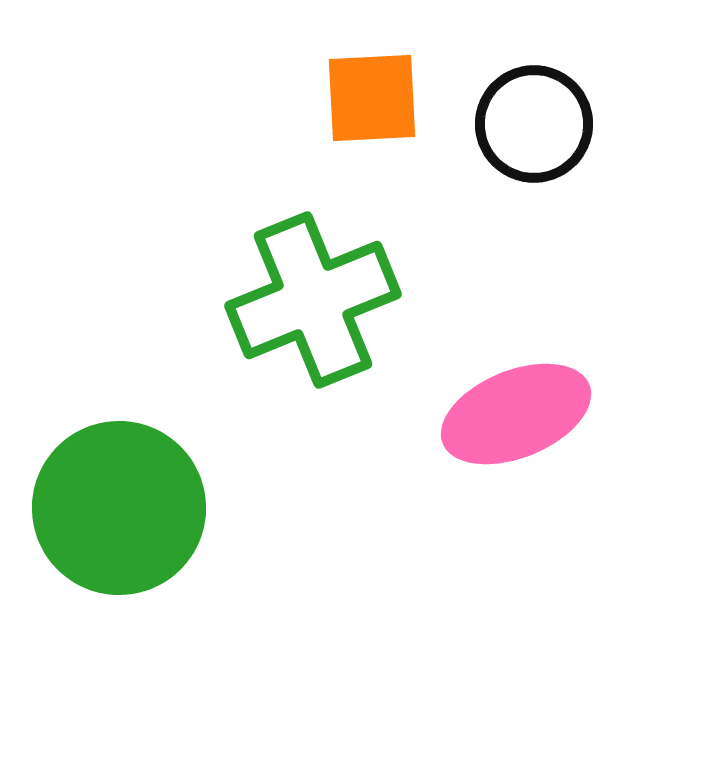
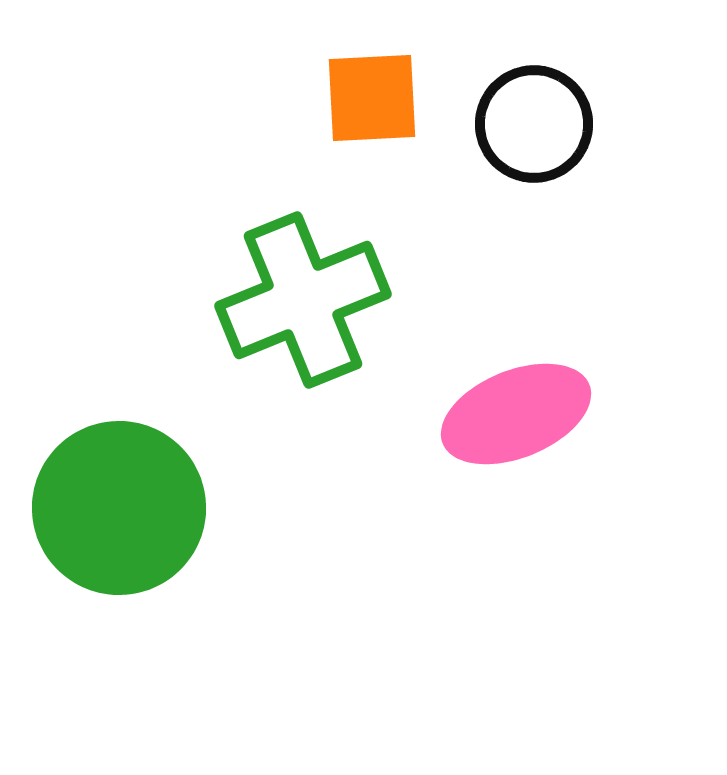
green cross: moved 10 px left
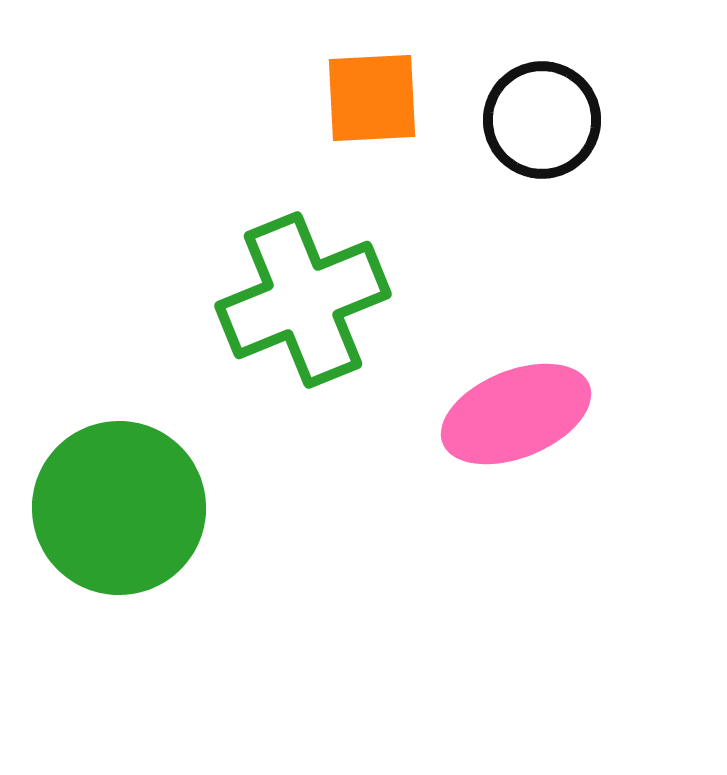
black circle: moved 8 px right, 4 px up
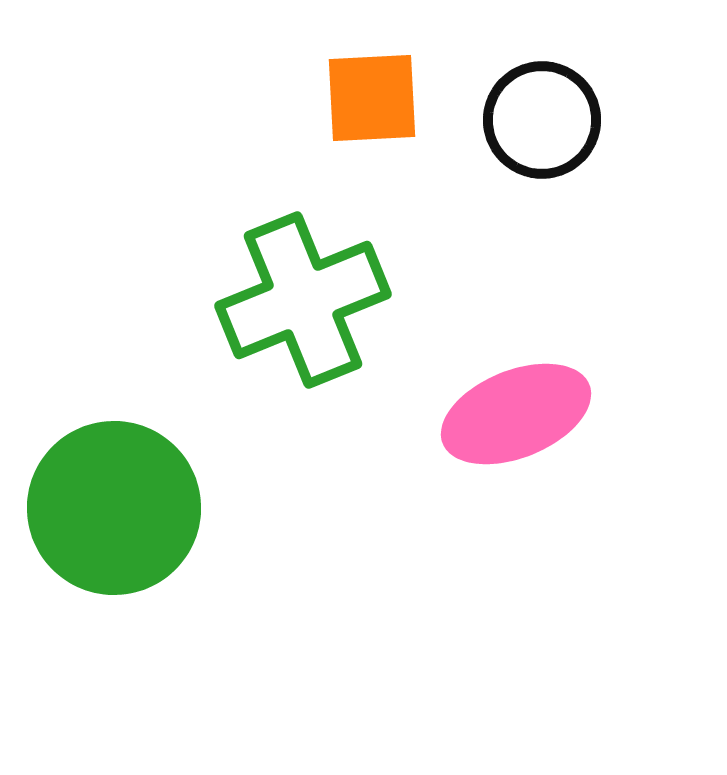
green circle: moved 5 px left
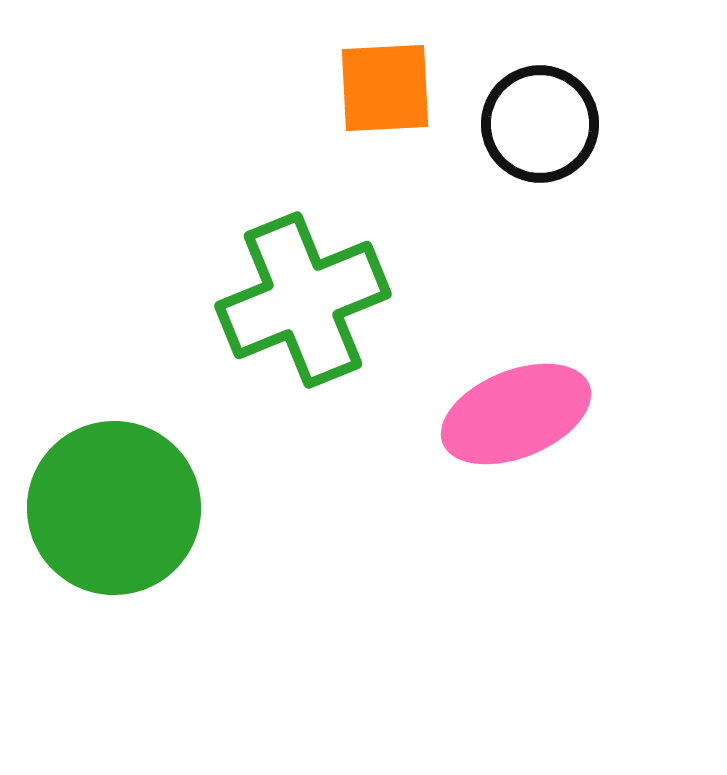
orange square: moved 13 px right, 10 px up
black circle: moved 2 px left, 4 px down
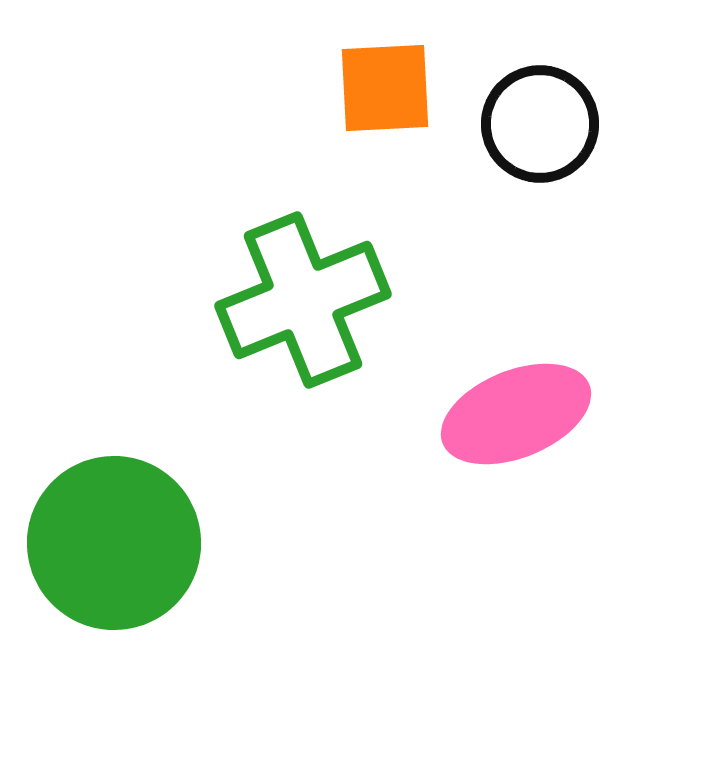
green circle: moved 35 px down
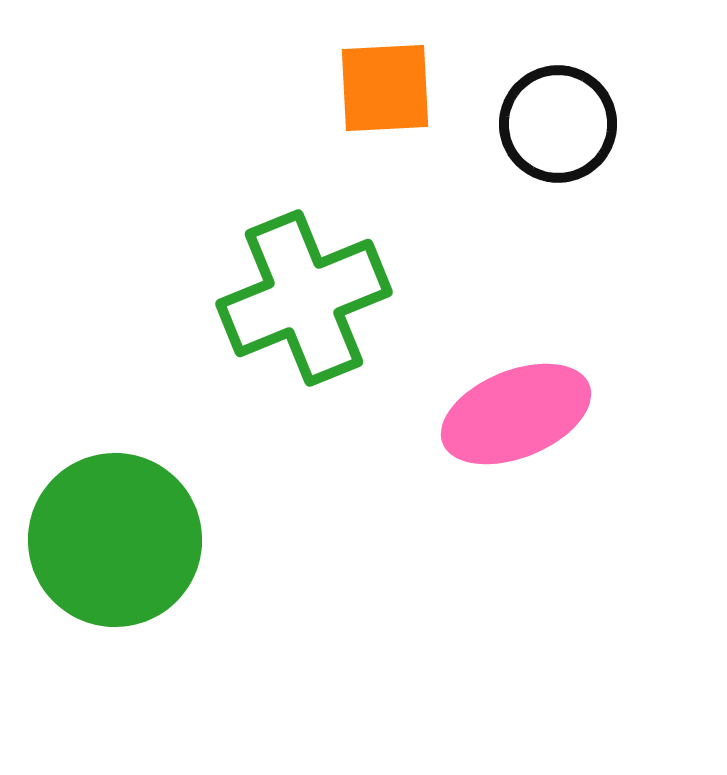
black circle: moved 18 px right
green cross: moved 1 px right, 2 px up
green circle: moved 1 px right, 3 px up
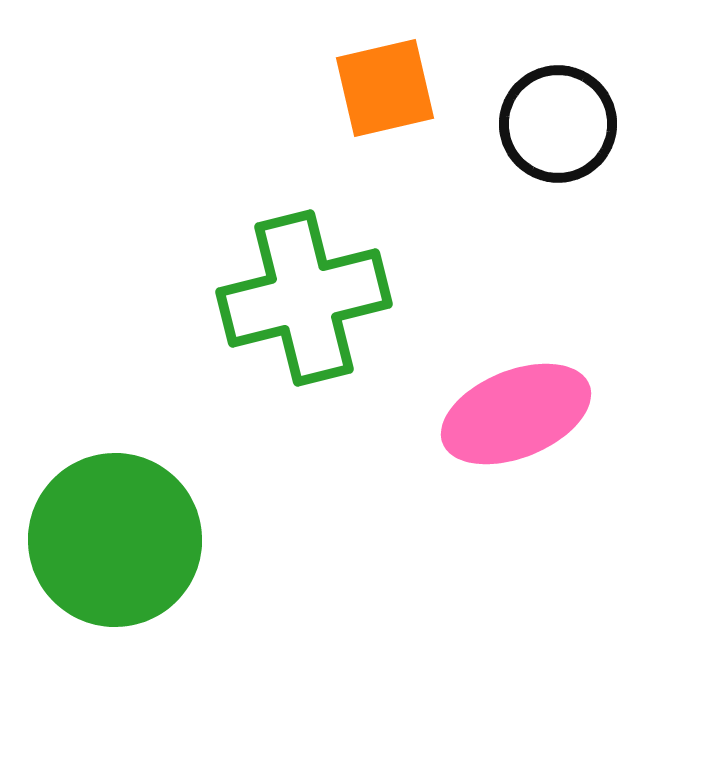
orange square: rotated 10 degrees counterclockwise
green cross: rotated 8 degrees clockwise
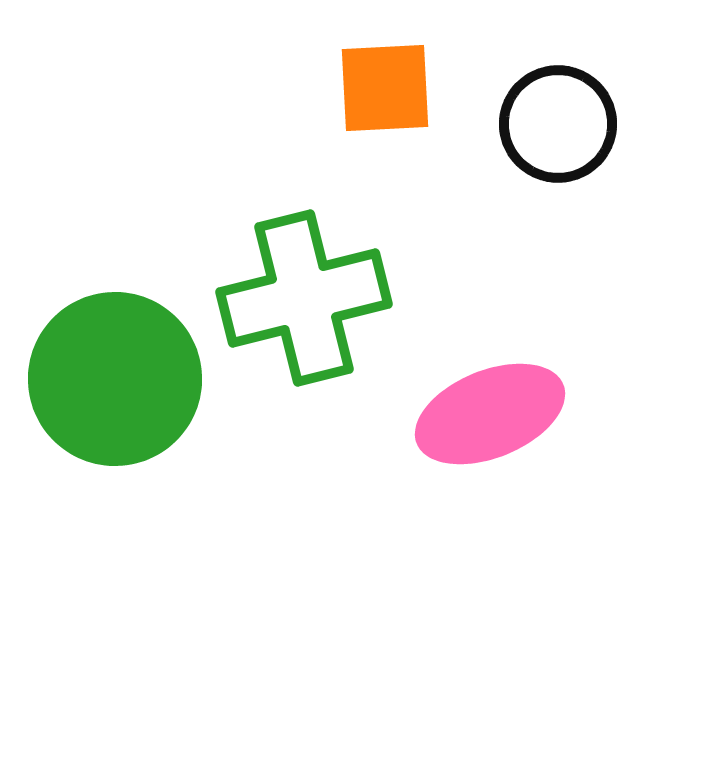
orange square: rotated 10 degrees clockwise
pink ellipse: moved 26 px left
green circle: moved 161 px up
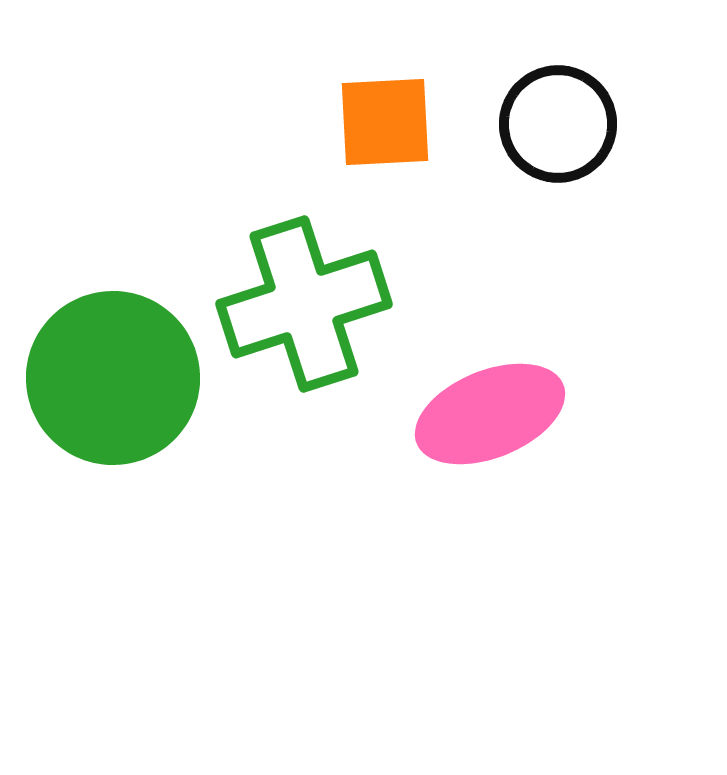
orange square: moved 34 px down
green cross: moved 6 px down; rotated 4 degrees counterclockwise
green circle: moved 2 px left, 1 px up
